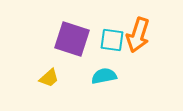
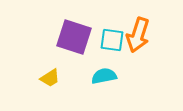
purple square: moved 2 px right, 2 px up
yellow trapezoid: moved 1 px right; rotated 10 degrees clockwise
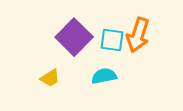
purple square: rotated 27 degrees clockwise
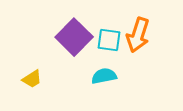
cyan square: moved 3 px left
yellow trapezoid: moved 18 px left, 1 px down
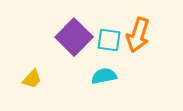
yellow trapezoid: rotated 15 degrees counterclockwise
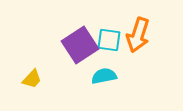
purple square: moved 6 px right, 8 px down; rotated 12 degrees clockwise
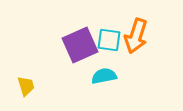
orange arrow: moved 2 px left, 1 px down
purple square: rotated 9 degrees clockwise
yellow trapezoid: moved 6 px left, 7 px down; rotated 60 degrees counterclockwise
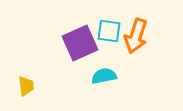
cyan square: moved 9 px up
purple square: moved 2 px up
yellow trapezoid: rotated 10 degrees clockwise
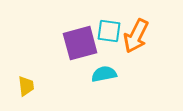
orange arrow: rotated 8 degrees clockwise
purple square: rotated 9 degrees clockwise
cyan semicircle: moved 2 px up
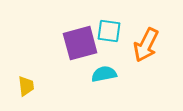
orange arrow: moved 10 px right, 9 px down
